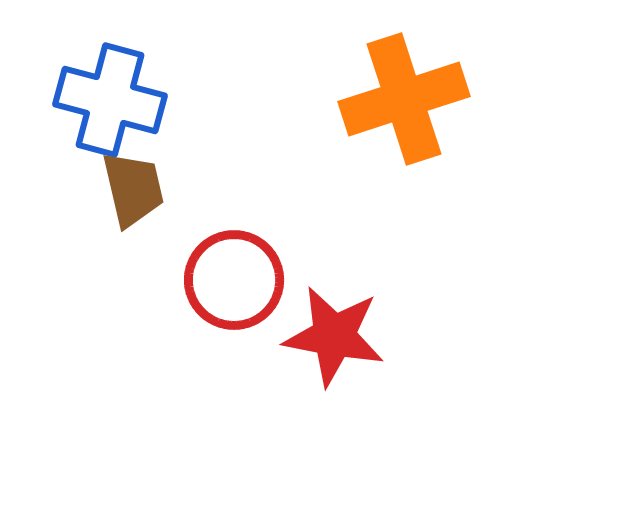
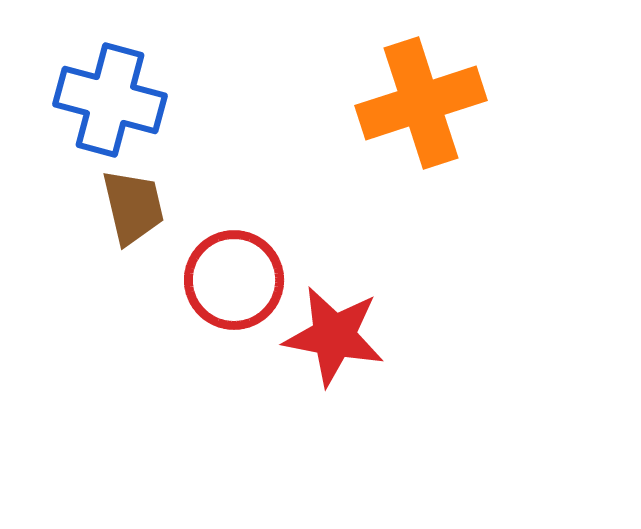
orange cross: moved 17 px right, 4 px down
brown trapezoid: moved 18 px down
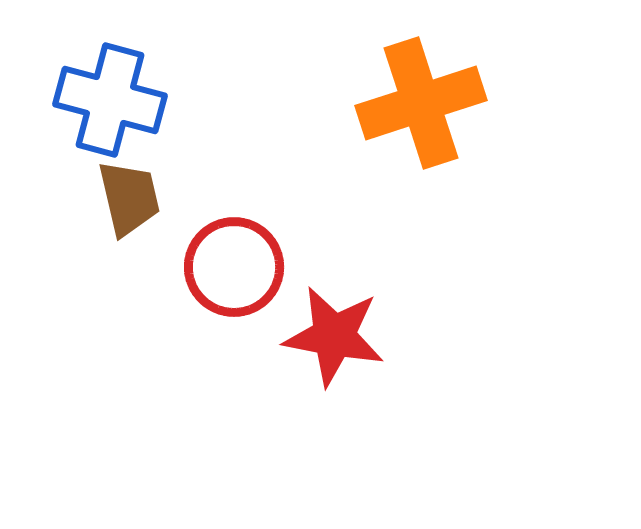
brown trapezoid: moved 4 px left, 9 px up
red circle: moved 13 px up
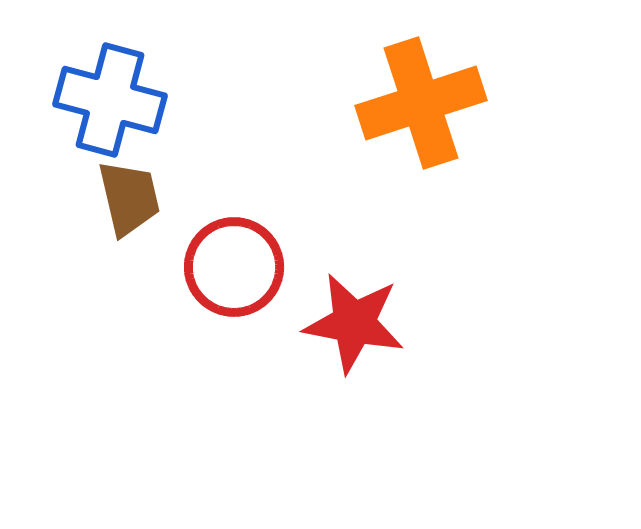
red star: moved 20 px right, 13 px up
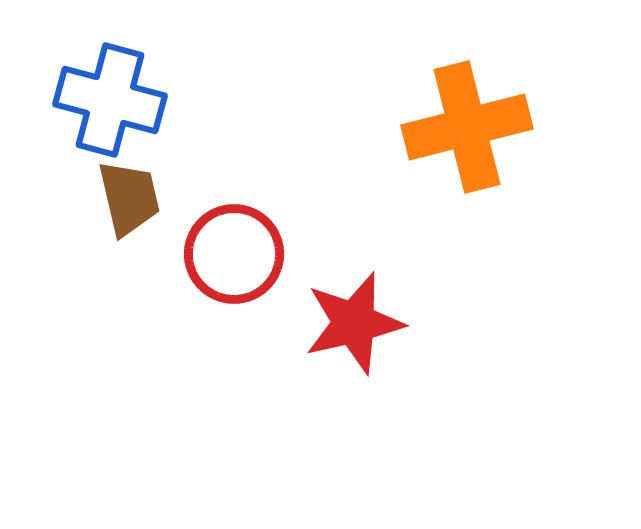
orange cross: moved 46 px right, 24 px down; rotated 4 degrees clockwise
red circle: moved 13 px up
red star: rotated 24 degrees counterclockwise
